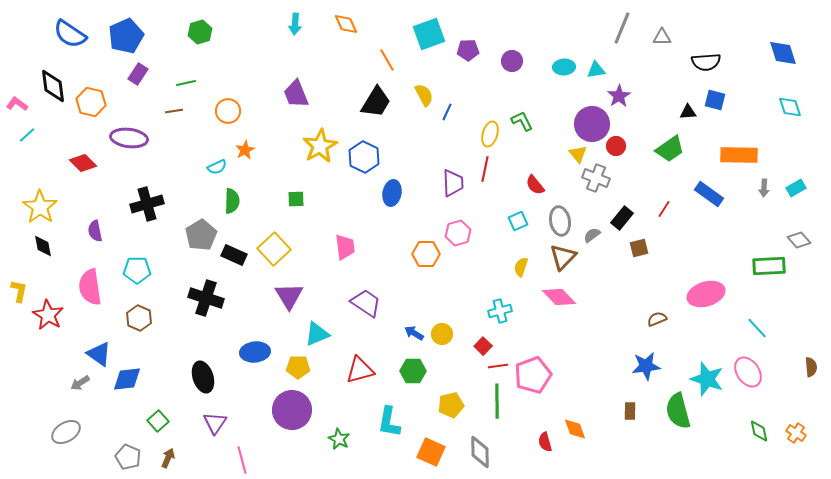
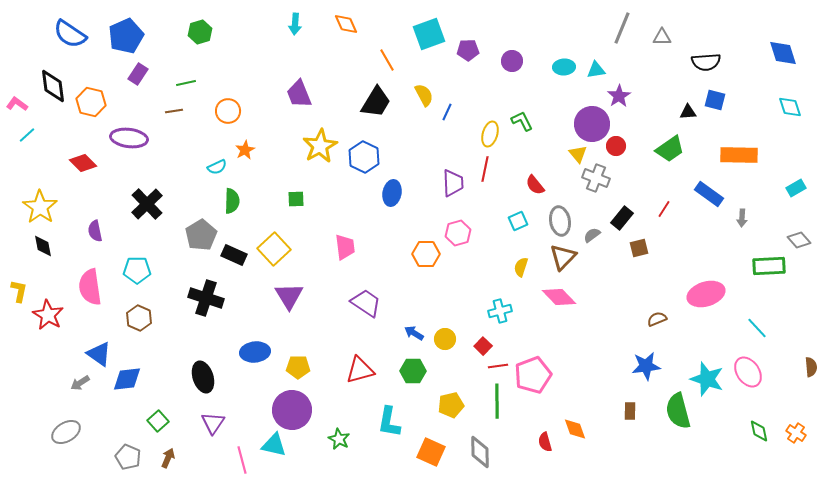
purple trapezoid at (296, 94): moved 3 px right
gray arrow at (764, 188): moved 22 px left, 30 px down
black cross at (147, 204): rotated 28 degrees counterclockwise
cyan triangle at (317, 334): moved 43 px left, 111 px down; rotated 36 degrees clockwise
yellow circle at (442, 334): moved 3 px right, 5 px down
purple triangle at (215, 423): moved 2 px left
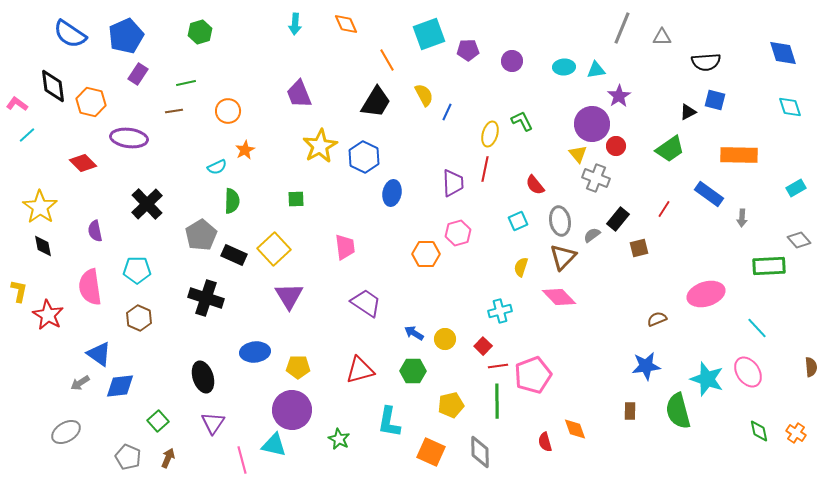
black triangle at (688, 112): rotated 24 degrees counterclockwise
black rectangle at (622, 218): moved 4 px left, 1 px down
blue diamond at (127, 379): moved 7 px left, 7 px down
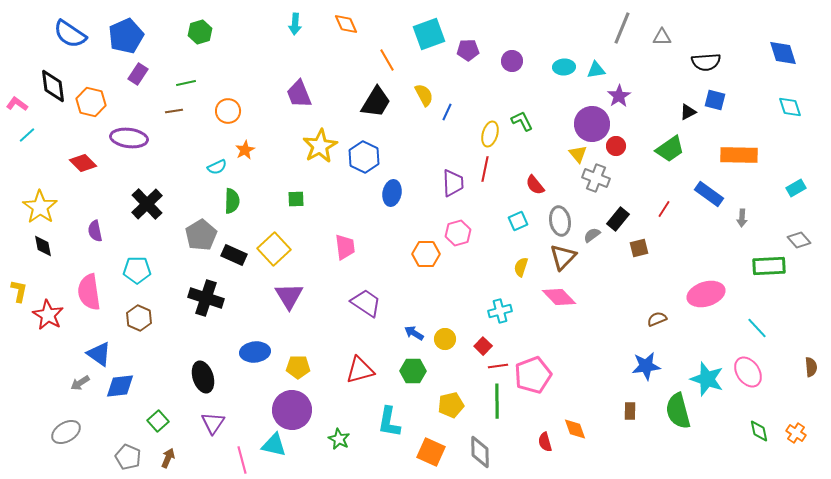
pink semicircle at (90, 287): moved 1 px left, 5 px down
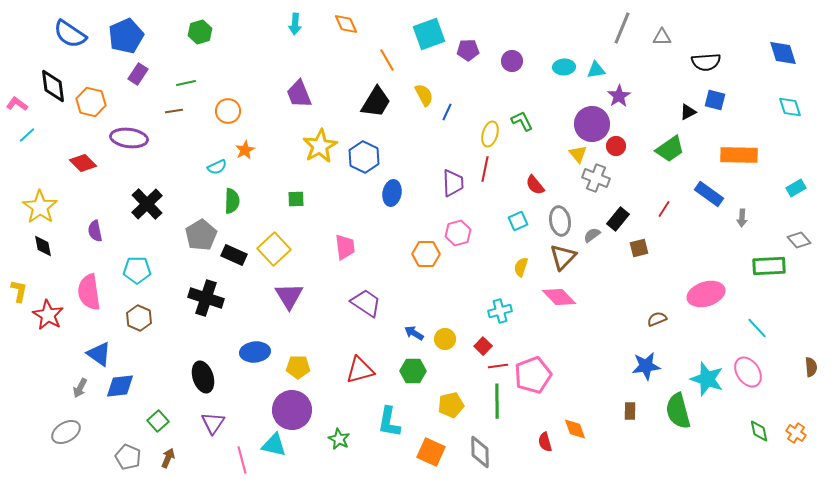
gray arrow at (80, 383): moved 5 px down; rotated 30 degrees counterclockwise
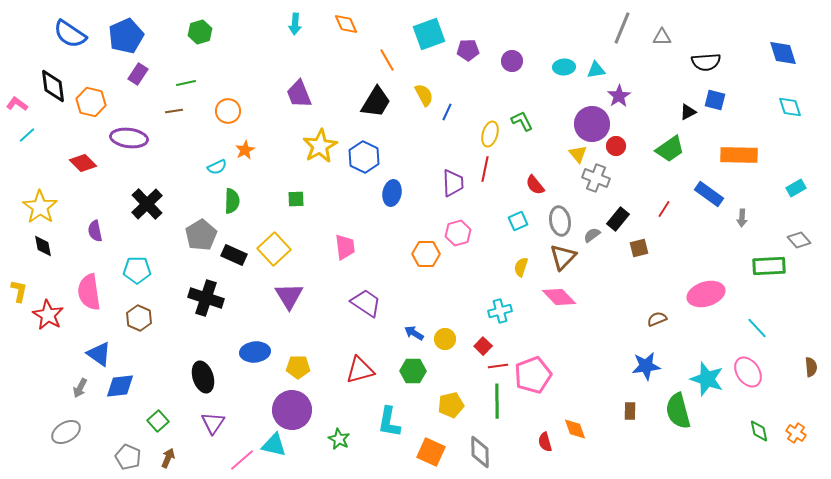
pink line at (242, 460): rotated 64 degrees clockwise
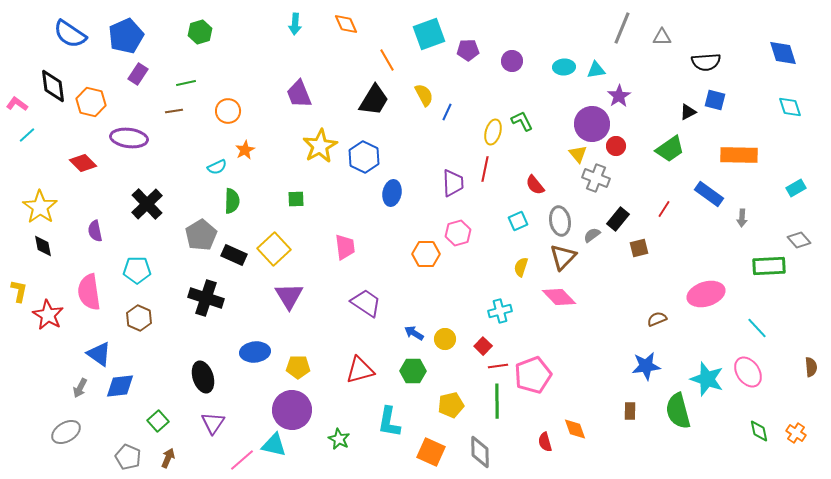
black trapezoid at (376, 102): moved 2 px left, 2 px up
yellow ellipse at (490, 134): moved 3 px right, 2 px up
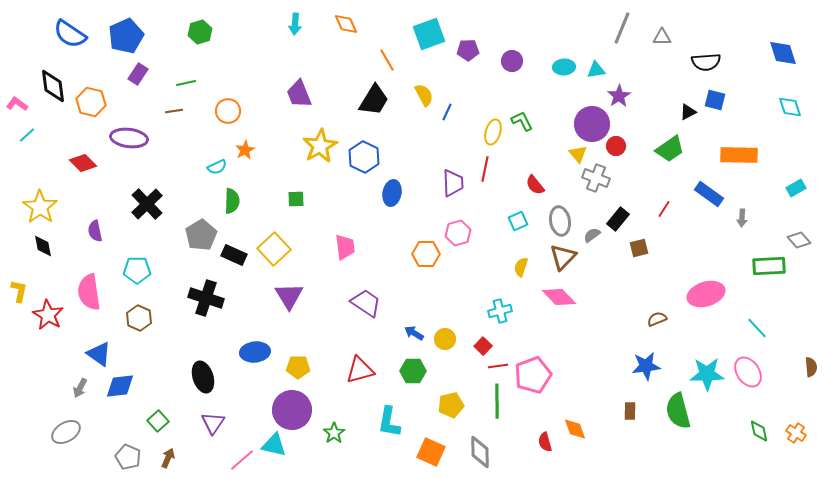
cyan star at (707, 379): moved 5 px up; rotated 20 degrees counterclockwise
green star at (339, 439): moved 5 px left, 6 px up; rotated 10 degrees clockwise
